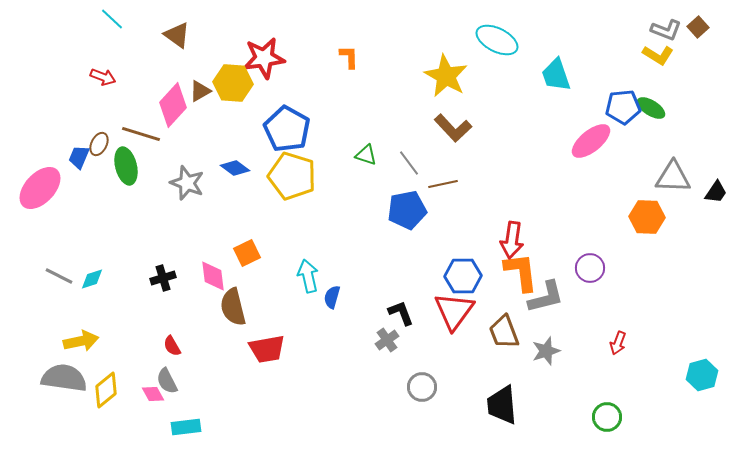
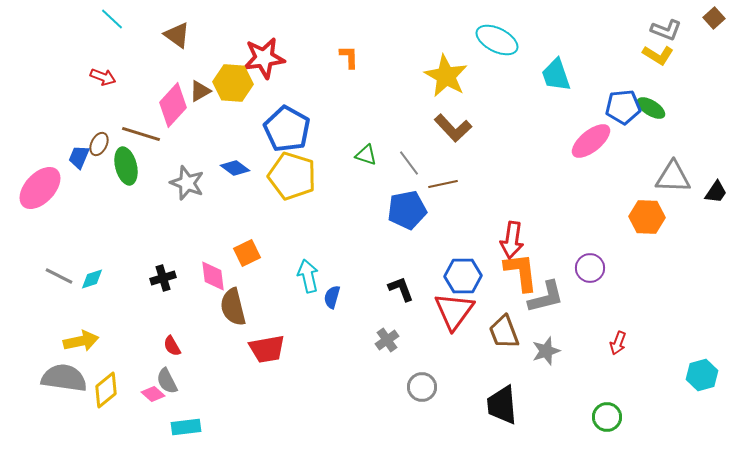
brown square at (698, 27): moved 16 px right, 9 px up
black L-shape at (401, 313): moved 24 px up
pink diamond at (153, 394): rotated 20 degrees counterclockwise
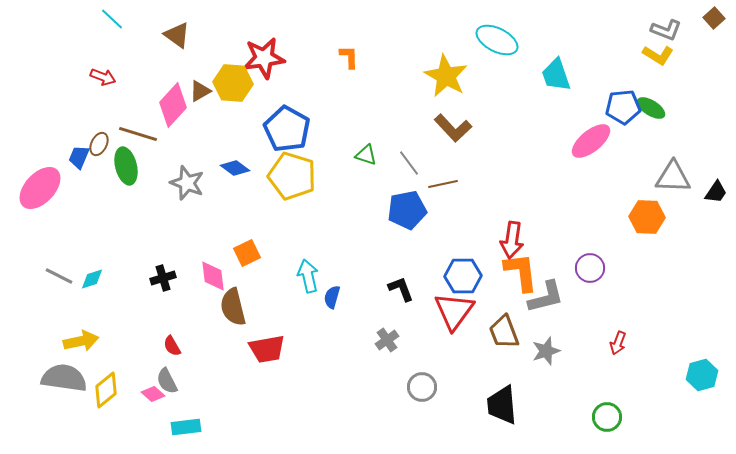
brown line at (141, 134): moved 3 px left
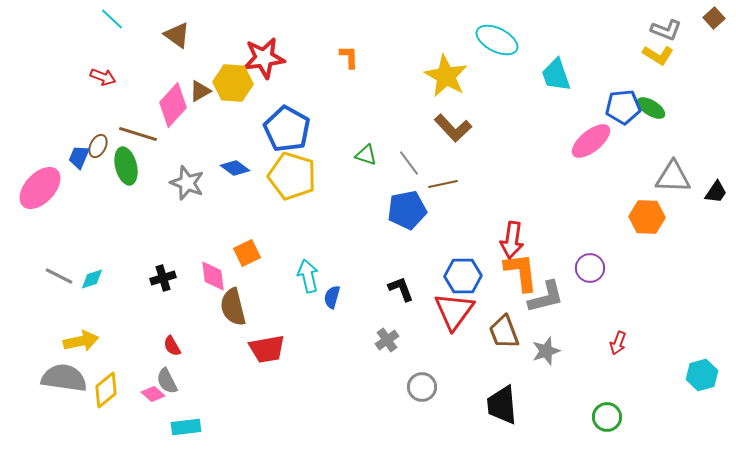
brown ellipse at (99, 144): moved 1 px left, 2 px down
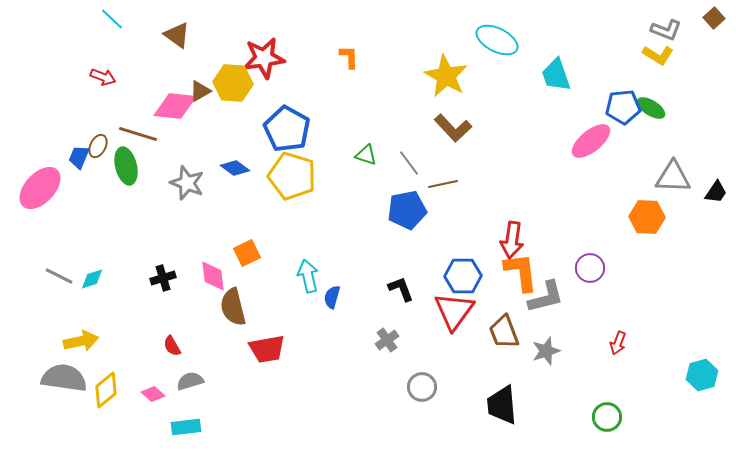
pink diamond at (173, 105): moved 2 px right, 1 px down; rotated 54 degrees clockwise
gray semicircle at (167, 381): moved 23 px right; rotated 100 degrees clockwise
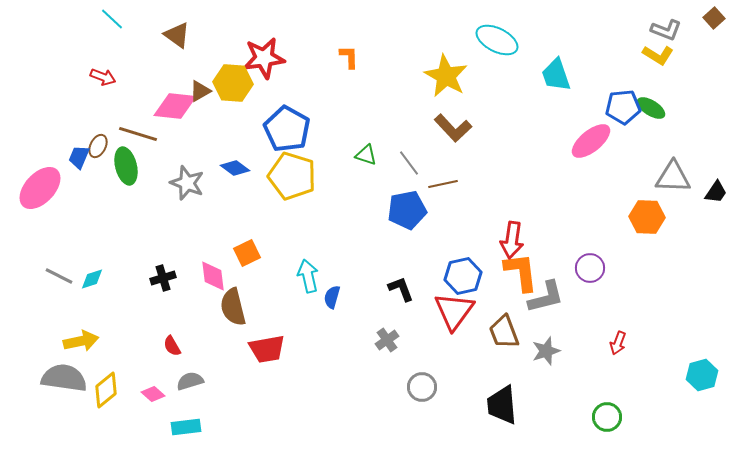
blue hexagon at (463, 276): rotated 12 degrees counterclockwise
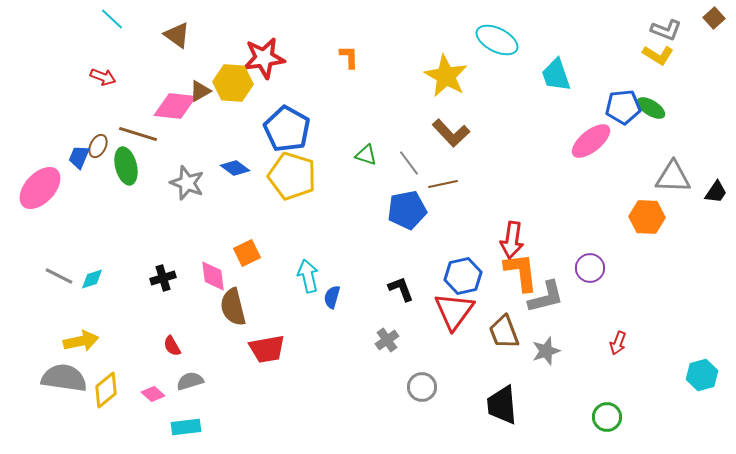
brown L-shape at (453, 128): moved 2 px left, 5 px down
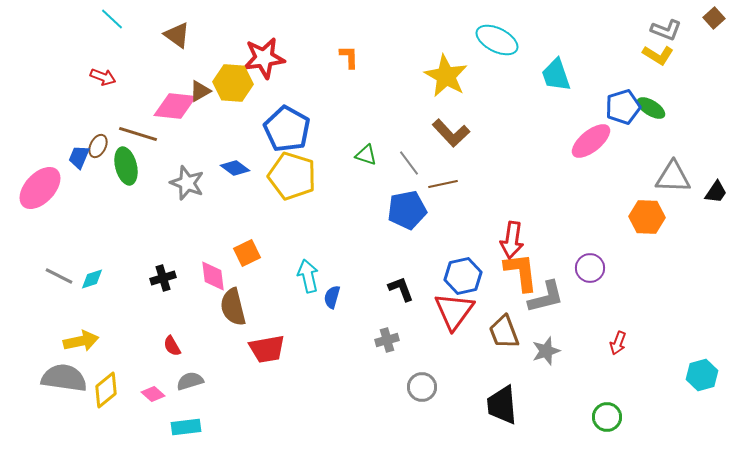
blue pentagon at (623, 107): rotated 12 degrees counterclockwise
gray cross at (387, 340): rotated 20 degrees clockwise
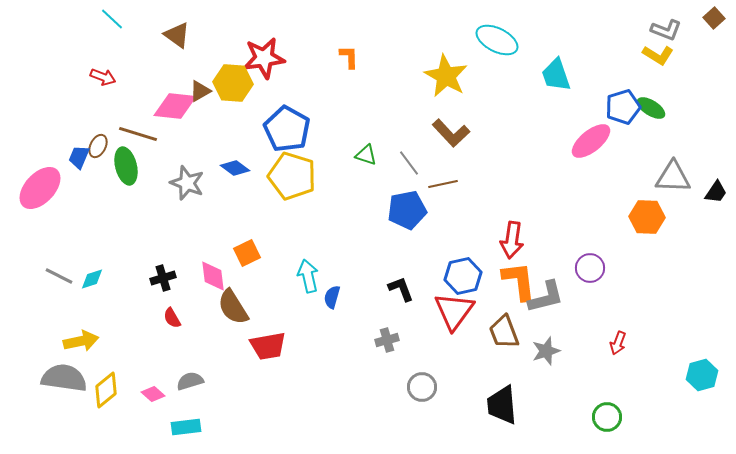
orange L-shape at (521, 272): moved 2 px left, 9 px down
brown semicircle at (233, 307): rotated 18 degrees counterclockwise
red semicircle at (172, 346): moved 28 px up
red trapezoid at (267, 349): moved 1 px right, 3 px up
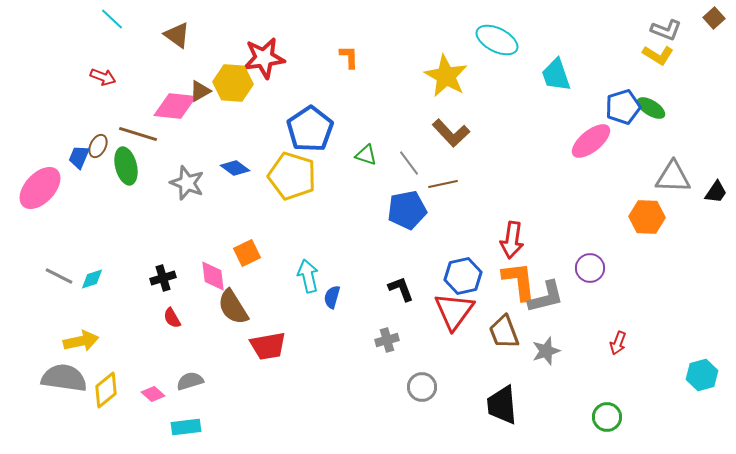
blue pentagon at (287, 129): moved 23 px right; rotated 9 degrees clockwise
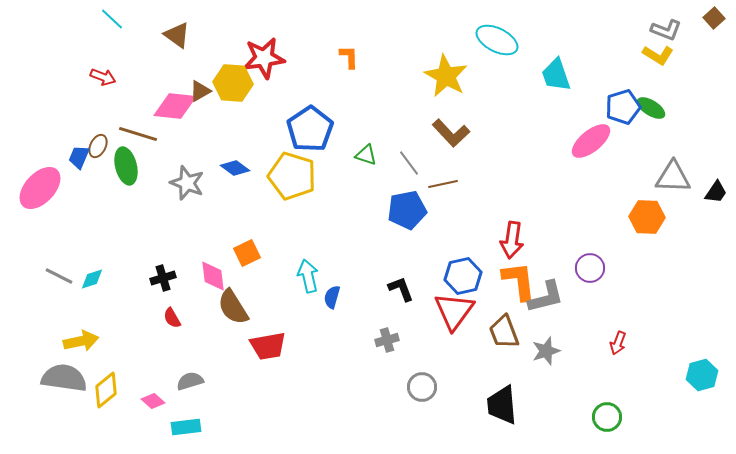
pink diamond at (153, 394): moved 7 px down
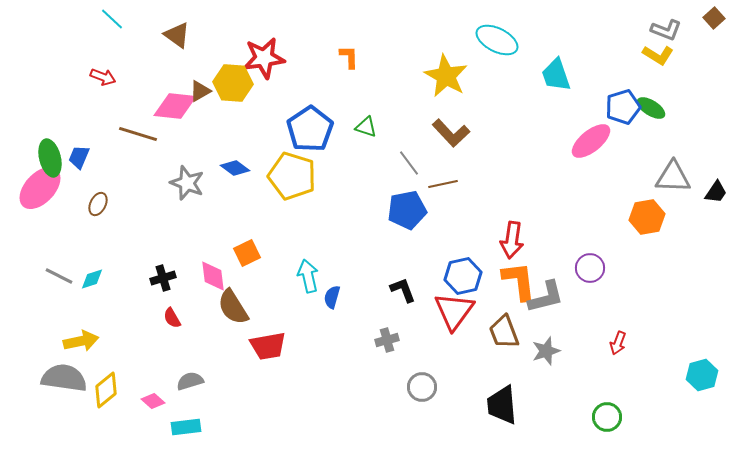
brown ellipse at (98, 146): moved 58 px down
green triangle at (366, 155): moved 28 px up
green ellipse at (126, 166): moved 76 px left, 8 px up
orange hexagon at (647, 217): rotated 12 degrees counterclockwise
black L-shape at (401, 289): moved 2 px right, 1 px down
